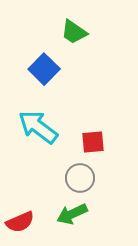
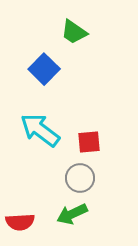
cyan arrow: moved 2 px right, 3 px down
red square: moved 4 px left
red semicircle: rotated 20 degrees clockwise
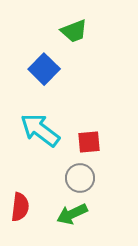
green trapezoid: moved 1 px up; rotated 56 degrees counterclockwise
red semicircle: moved 15 px up; rotated 80 degrees counterclockwise
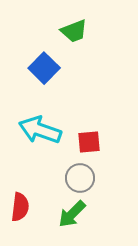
blue square: moved 1 px up
cyan arrow: rotated 18 degrees counterclockwise
green arrow: rotated 20 degrees counterclockwise
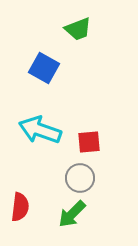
green trapezoid: moved 4 px right, 2 px up
blue square: rotated 16 degrees counterclockwise
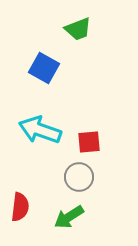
gray circle: moved 1 px left, 1 px up
green arrow: moved 3 px left, 3 px down; rotated 12 degrees clockwise
